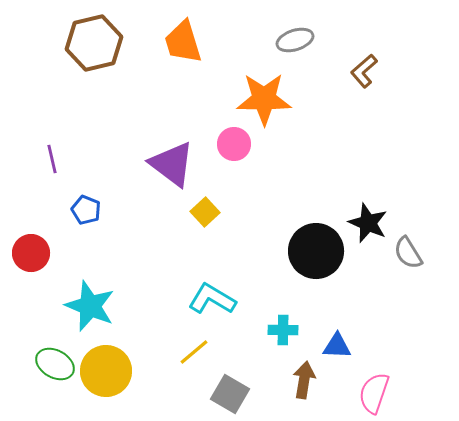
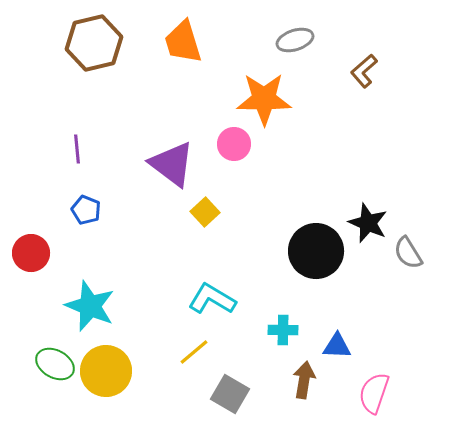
purple line: moved 25 px right, 10 px up; rotated 8 degrees clockwise
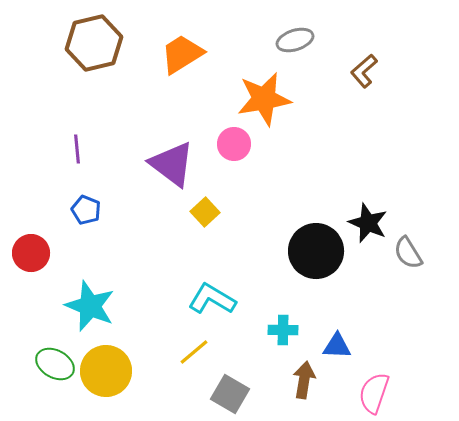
orange trapezoid: moved 1 px left, 12 px down; rotated 75 degrees clockwise
orange star: rotated 10 degrees counterclockwise
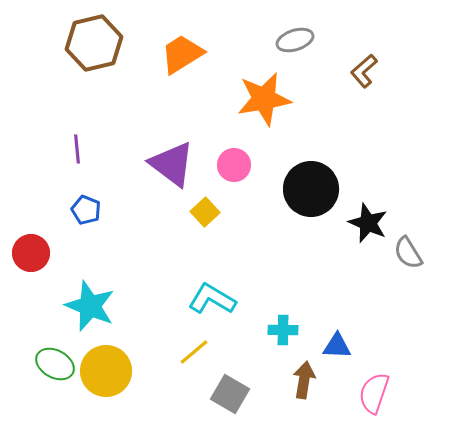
pink circle: moved 21 px down
black circle: moved 5 px left, 62 px up
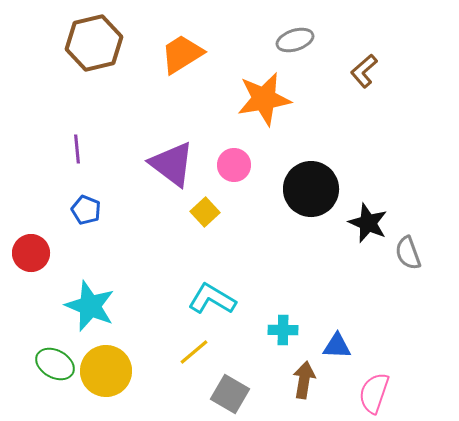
gray semicircle: rotated 12 degrees clockwise
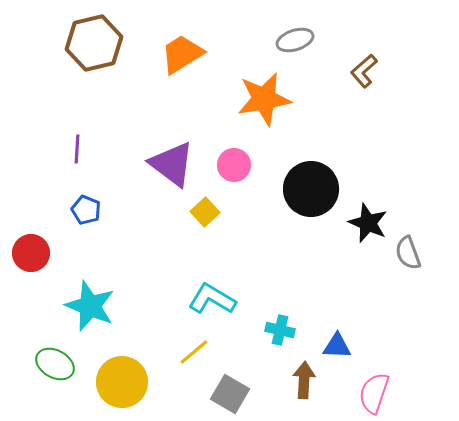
purple line: rotated 8 degrees clockwise
cyan cross: moved 3 px left; rotated 12 degrees clockwise
yellow circle: moved 16 px right, 11 px down
brown arrow: rotated 6 degrees counterclockwise
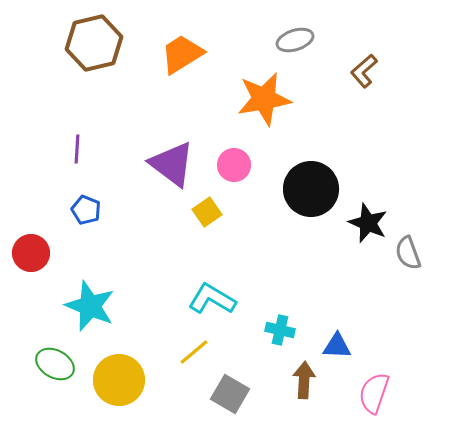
yellow square: moved 2 px right; rotated 8 degrees clockwise
yellow circle: moved 3 px left, 2 px up
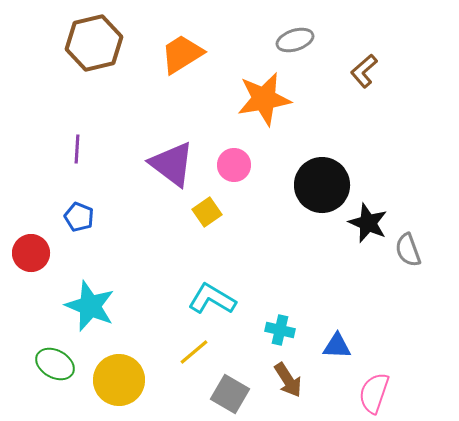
black circle: moved 11 px right, 4 px up
blue pentagon: moved 7 px left, 7 px down
gray semicircle: moved 3 px up
brown arrow: moved 16 px left; rotated 144 degrees clockwise
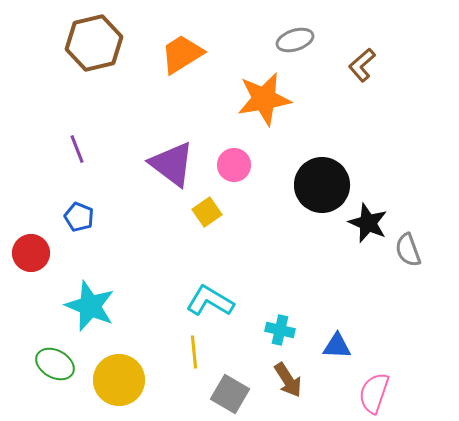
brown L-shape: moved 2 px left, 6 px up
purple line: rotated 24 degrees counterclockwise
cyan L-shape: moved 2 px left, 2 px down
yellow line: rotated 56 degrees counterclockwise
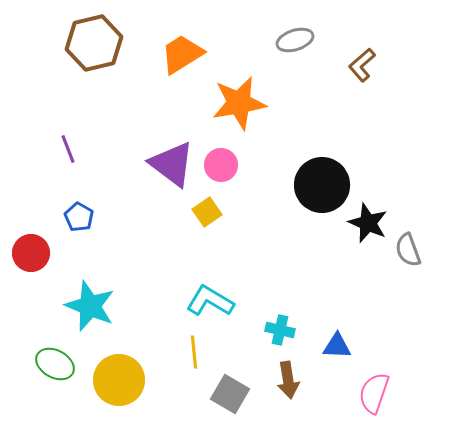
orange star: moved 25 px left, 4 px down
purple line: moved 9 px left
pink circle: moved 13 px left
blue pentagon: rotated 8 degrees clockwise
brown arrow: rotated 24 degrees clockwise
